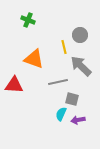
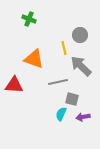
green cross: moved 1 px right, 1 px up
yellow line: moved 1 px down
purple arrow: moved 5 px right, 3 px up
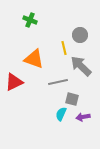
green cross: moved 1 px right, 1 px down
red triangle: moved 3 px up; rotated 30 degrees counterclockwise
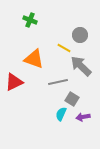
yellow line: rotated 48 degrees counterclockwise
gray square: rotated 16 degrees clockwise
